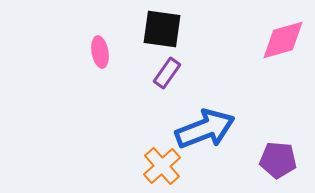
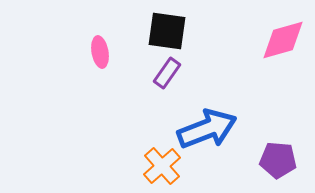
black square: moved 5 px right, 2 px down
blue arrow: moved 2 px right
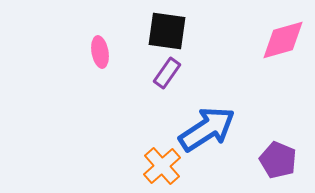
blue arrow: rotated 12 degrees counterclockwise
purple pentagon: rotated 18 degrees clockwise
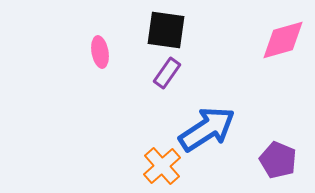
black square: moved 1 px left, 1 px up
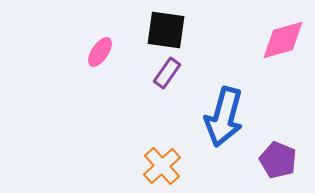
pink ellipse: rotated 44 degrees clockwise
blue arrow: moved 17 px right, 12 px up; rotated 138 degrees clockwise
